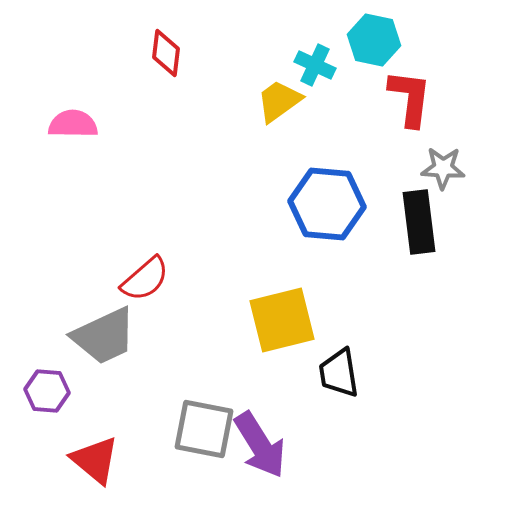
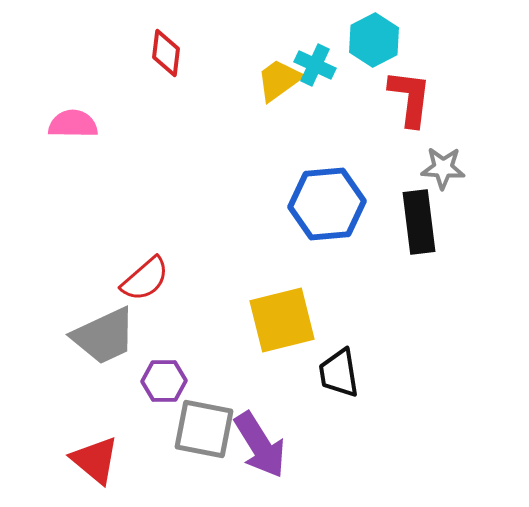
cyan hexagon: rotated 21 degrees clockwise
yellow trapezoid: moved 21 px up
blue hexagon: rotated 10 degrees counterclockwise
purple hexagon: moved 117 px right, 10 px up; rotated 6 degrees counterclockwise
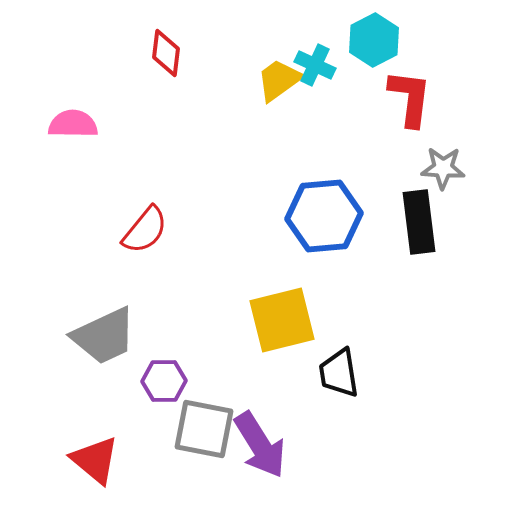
blue hexagon: moved 3 px left, 12 px down
red semicircle: moved 49 px up; rotated 10 degrees counterclockwise
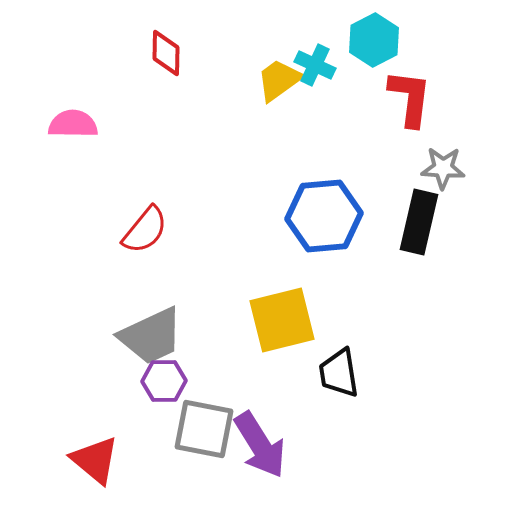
red diamond: rotated 6 degrees counterclockwise
black rectangle: rotated 20 degrees clockwise
gray trapezoid: moved 47 px right
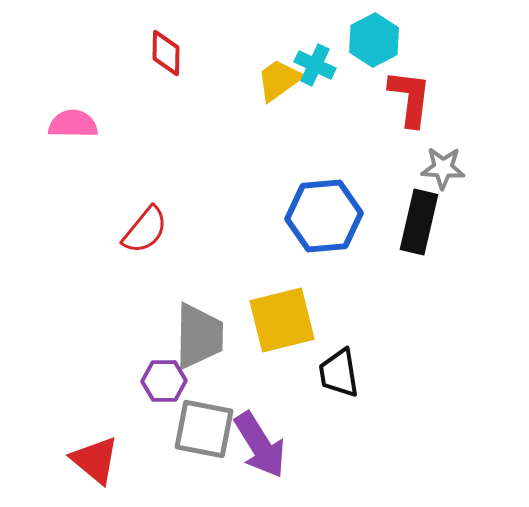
gray trapezoid: moved 48 px right; rotated 64 degrees counterclockwise
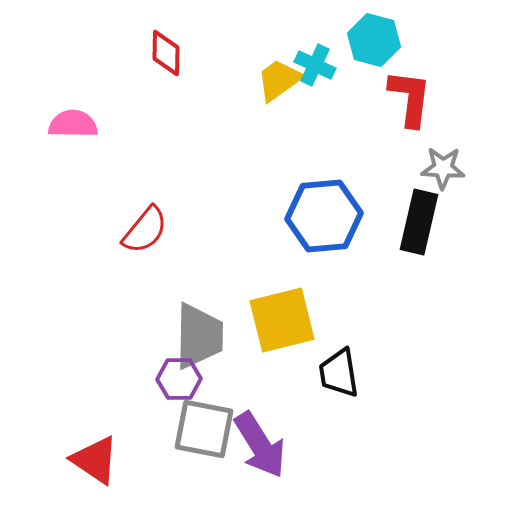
cyan hexagon: rotated 18 degrees counterclockwise
purple hexagon: moved 15 px right, 2 px up
red triangle: rotated 6 degrees counterclockwise
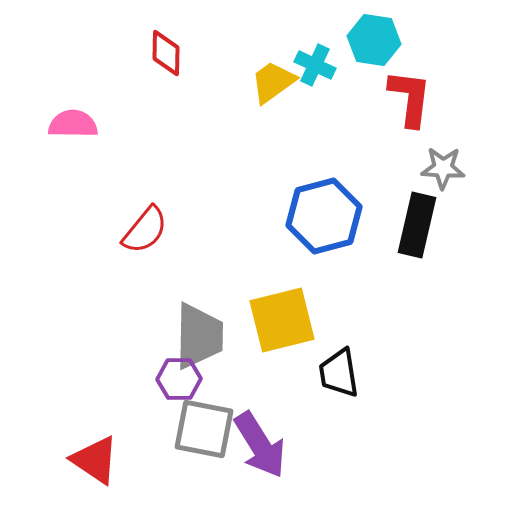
cyan hexagon: rotated 6 degrees counterclockwise
yellow trapezoid: moved 6 px left, 2 px down
blue hexagon: rotated 10 degrees counterclockwise
black rectangle: moved 2 px left, 3 px down
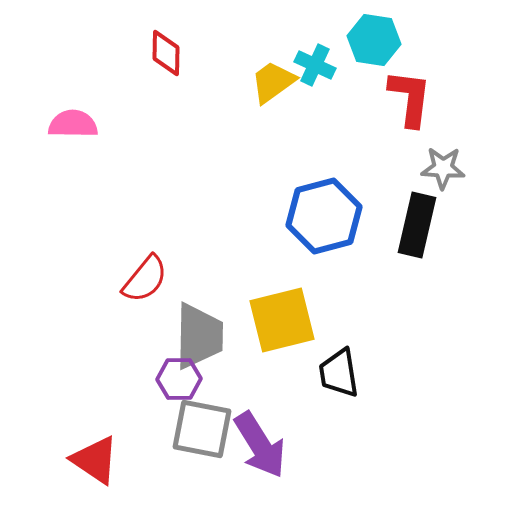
red semicircle: moved 49 px down
gray square: moved 2 px left
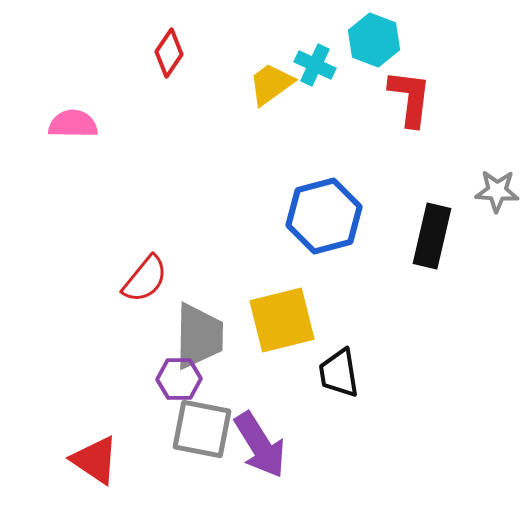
cyan hexagon: rotated 12 degrees clockwise
red diamond: moved 3 px right; rotated 33 degrees clockwise
yellow trapezoid: moved 2 px left, 2 px down
gray star: moved 54 px right, 23 px down
black rectangle: moved 15 px right, 11 px down
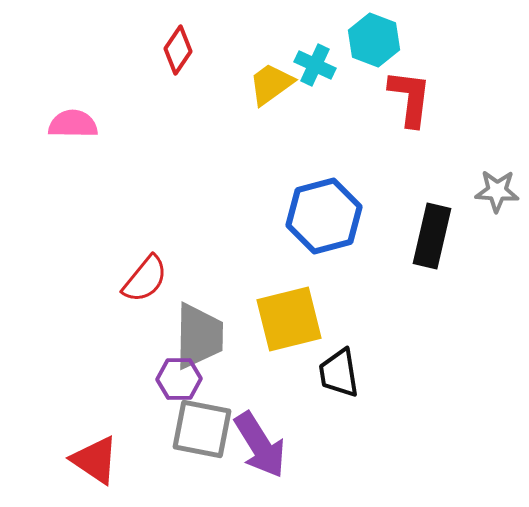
red diamond: moved 9 px right, 3 px up
yellow square: moved 7 px right, 1 px up
